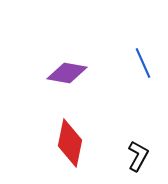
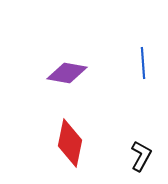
blue line: rotated 20 degrees clockwise
black L-shape: moved 3 px right
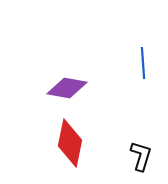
purple diamond: moved 15 px down
black L-shape: rotated 12 degrees counterclockwise
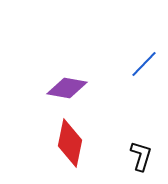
blue line: moved 1 px right, 1 px down; rotated 48 degrees clockwise
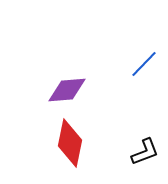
purple diamond: moved 2 px down; rotated 15 degrees counterclockwise
black L-shape: moved 4 px right, 4 px up; rotated 52 degrees clockwise
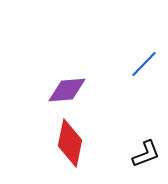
black L-shape: moved 1 px right, 2 px down
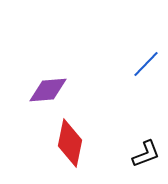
blue line: moved 2 px right
purple diamond: moved 19 px left
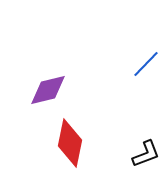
purple diamond: rotated 9 degrees counterclockwise
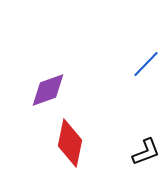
purple diamond: rotated 6 degrees counterclockwise
black L-shape: moved 2 px up
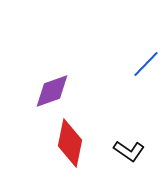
purple diamond: moved 4 px right, 1 px down
black L-shape: moved 17 px left, 1 px up; rotated 56 degrees clockwise
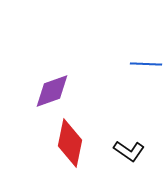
blue line: rotated 48 degrees clockwise
